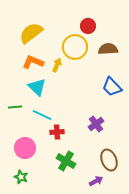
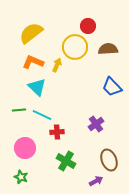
green line: moved 4 px right, 3 px down
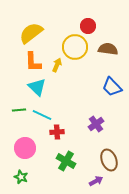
brown semicircle: rotated 12 degrees clockwise
orange L-shape: rotated 115 degrees counterclockwise
